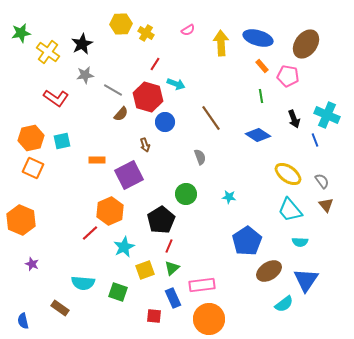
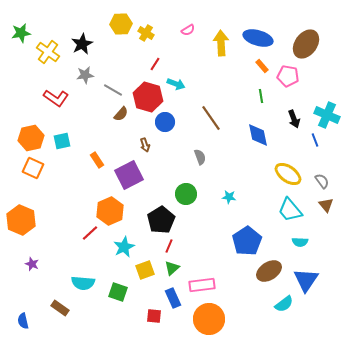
blue diamond at (258, 135): rotated 45 degrees clockwise
orange rectangle at (97, 160): rotated 56 degrees clockwise
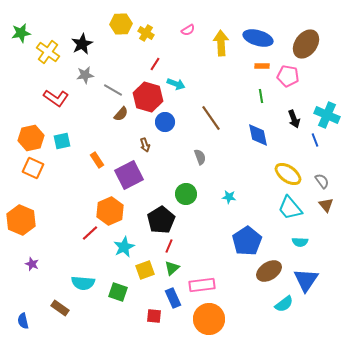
orange rectangle at (262, 66): rotated 48 degrees counterclockwise
cyan trapezoid at (290, 210): moved 2 px up
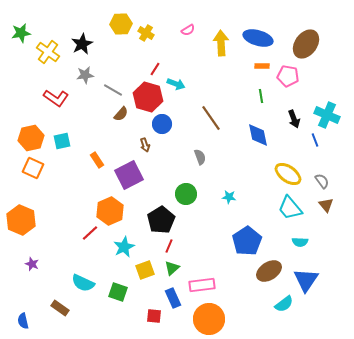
red line at (155, 64): moved 5 px down
blue circle at (165, 122): moved 3 px left, 2 px down
cyan semicircle at (83, 283): rotated 20 degrees clockwise
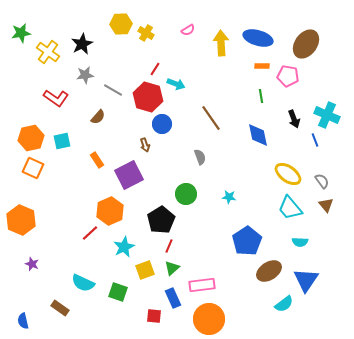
brown semicircle at (121, 114): moved 23 px left, 3 px down
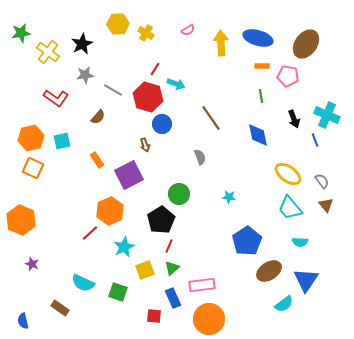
yellow hexagon at (121, 24): moved 3 px left
green circle at (186, 194): moved 7 px left
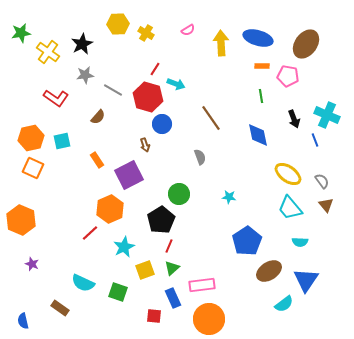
orange hexagon at (110, 211): moved 2 px up
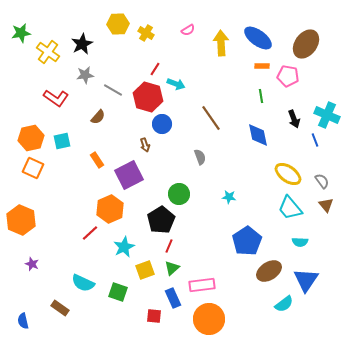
blue ellipse at (258, 38): rotated 20 degrees clockwise
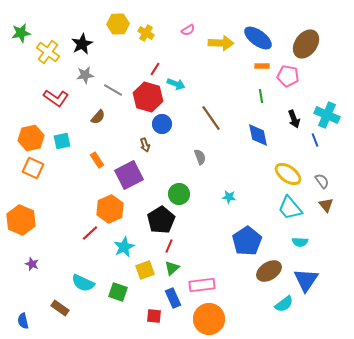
yellow arrow at (221, 43): rotated 95 degrees clockwise
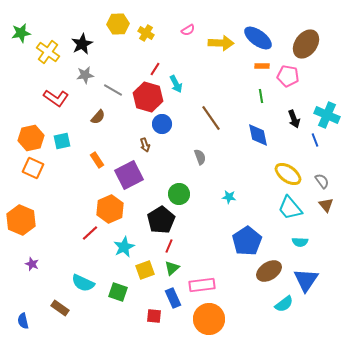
cyan arrow at (176, 84): rotated 42 degrees clockwise
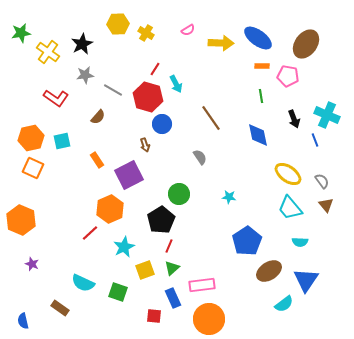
gray semicircle at (200, 157): rotated 14 degrees counterclockwise
